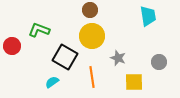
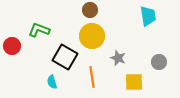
cyan semicircle: rotated 72 degrees counterclockwise
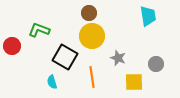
brown circle: moved 1 px left, 3 px down
gray circle: moved 3 px left, 2 px down
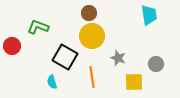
cyan trapezoid: moved 1 px right, 1 px up
green L-shape: moved 1 px left, 3 px up
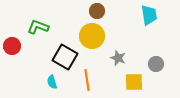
brown circle: moved 8 px right, 2 px up
orange line: moved 5 px left, 3 px down
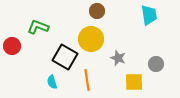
yellow circle: moved 1 px left, 3 px down
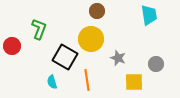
green L-shape: moved 1 px right, 2 px down; rotated 90 degrees clockwise
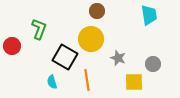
gray circle: moved 3 px left
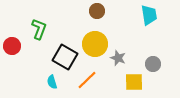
yellow circle: moved 4 px right, 5 px down
orange line: rotated 55 degrees clockwise
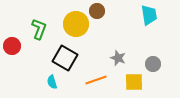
yellow circle: moved 19 px left, 20 px up
black square: moved 1 px down
orange line: moved 9 px right; rotated 25 degrees clockwise
